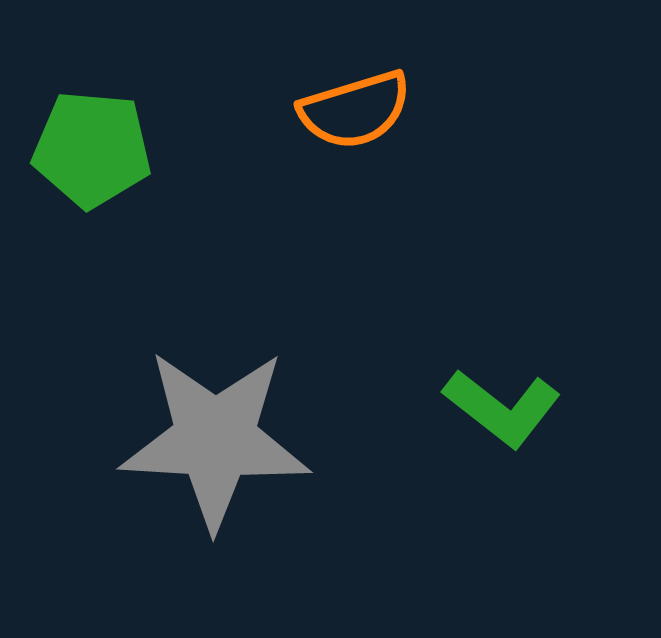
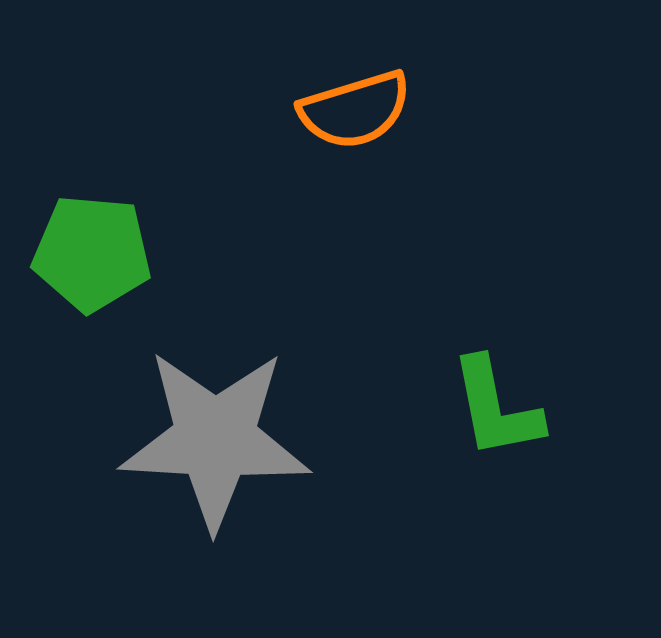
green pentagon: moved 104 px down
green L-shape: moved 6 px left; rotated 41 degrees clockwise
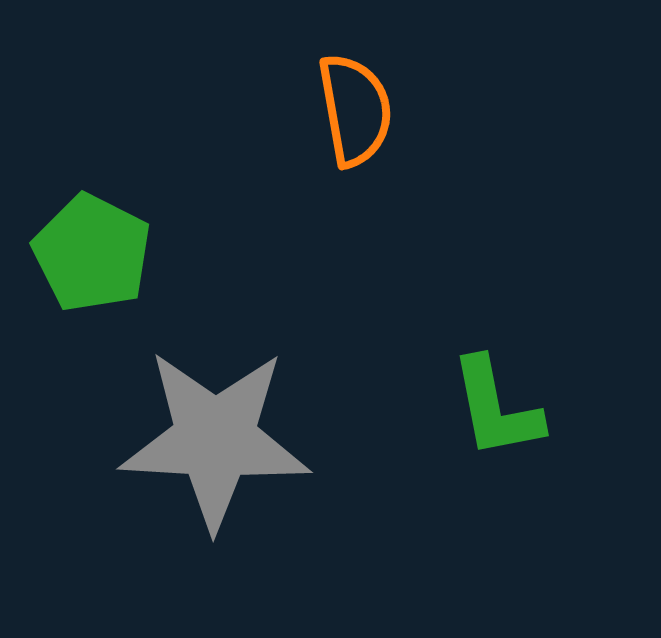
orange semicircle: rotated 83 degrees counterclockwise
green pentagon: rotated 22 degrees clockwise
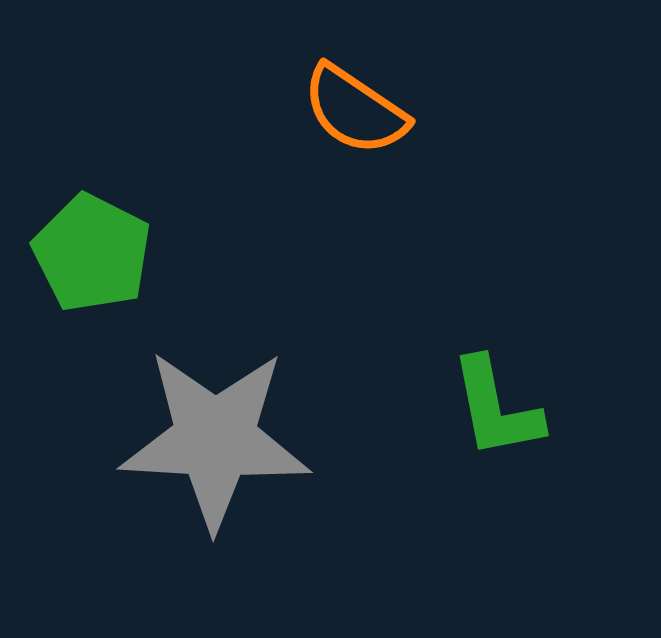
orange semicircle: rotated 134 degrees clockwise
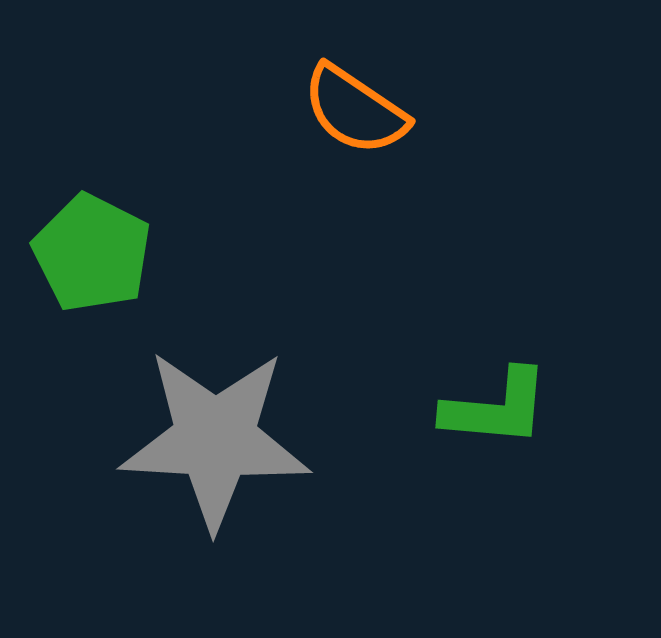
green L-shape: rotated 74 degrees counterclockwise
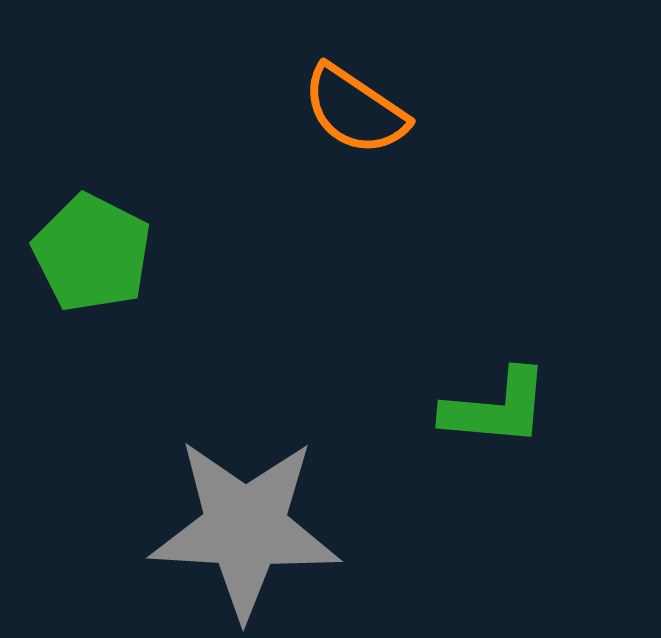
gray star: moved 30 px right, 89 px down
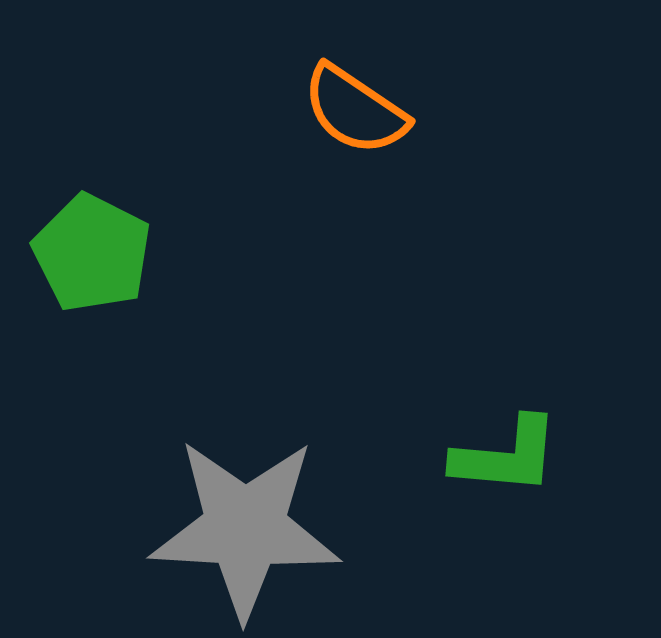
green L-shape: moved 10 px right, 48 px down
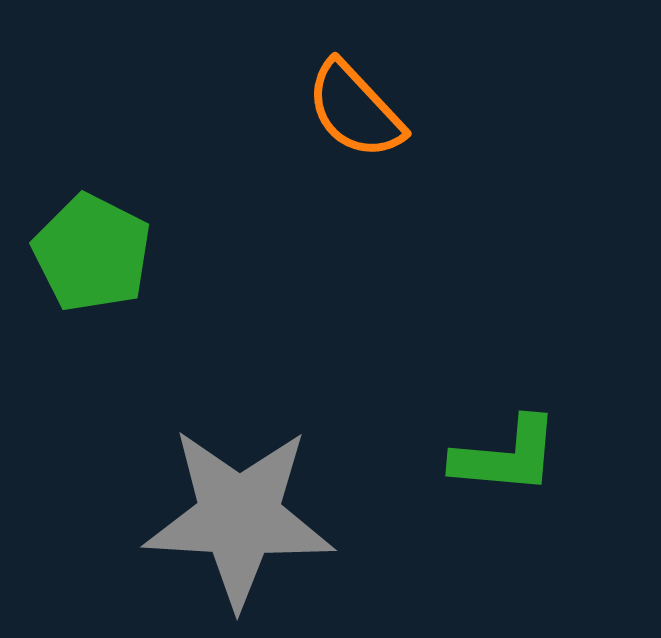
orange semicircle: rotated 13 degrees clockwise
gray star: moved 6 px left, 11 px up
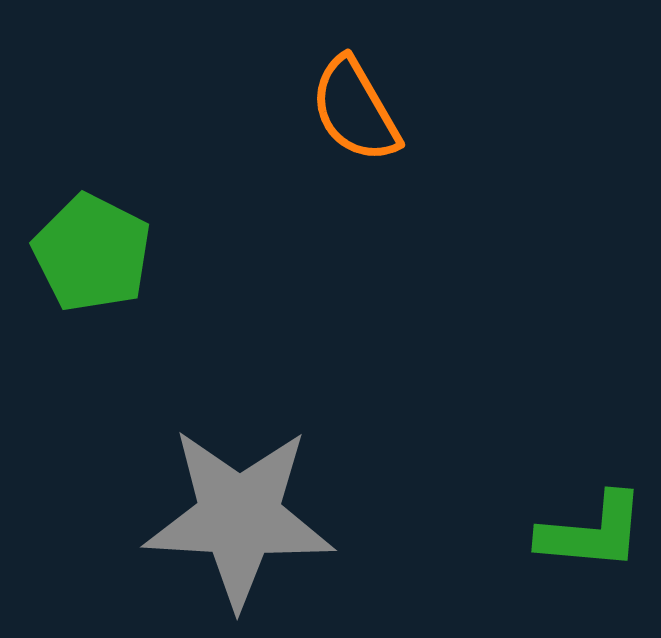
orange semicircle: rotated 13 degrees clockwise
green L-shape: moved 86 px right, 76 px down
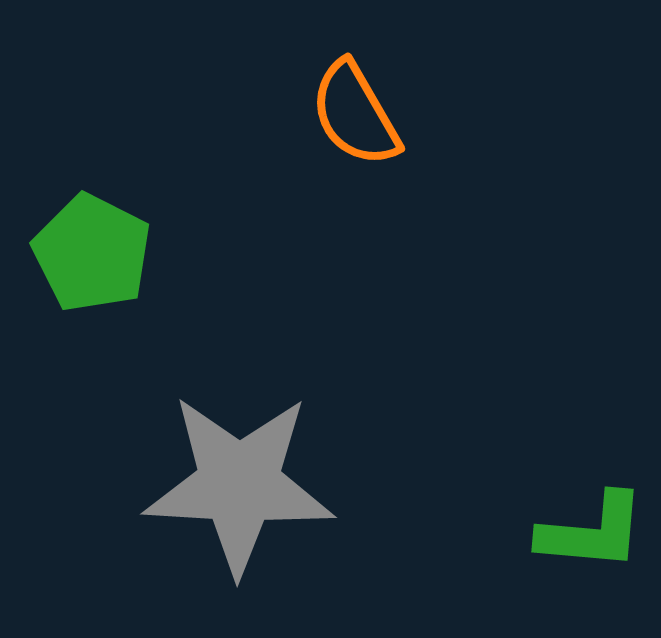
orange semicircle: moved 4 px down
gray star: moved 33 px up
